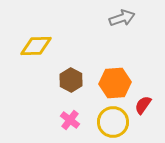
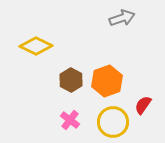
yellow diamond: rotated 28 degrees clockwise
orange hexagon: moved 8 px left, 2 px up; rotated 16 degrees counterclockwise
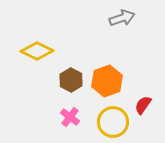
yellow diamond: moved 1 px right, 5 px down
pink cross: moved 3 px up
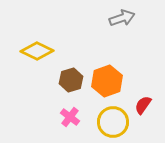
brown hexagon: rotated 15 degrees clockwise
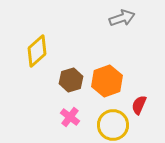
yellow diamond: rotated 68 degrees counterclockwise
red semicircle: moved 4 px left; rotated 12 degrees counterclockwise
yellow circle: moved 3 px down
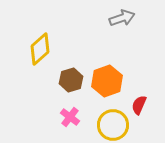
yellow diamond: moved 3 px right, 2 px up
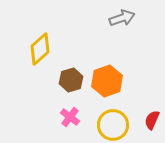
red semicircle: moved 13 px right, 15 px down
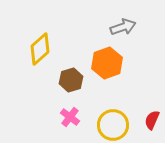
gray arrow: moved 1 px right, 9 px down
orange hexagon: moved 18 px up
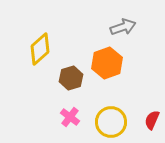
brown hexagon: moved 2 px up
yellow circle: moved 2 px left, 3 px up
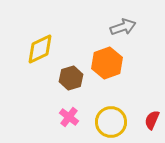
yellow diamond: rotated 16 degrees clockwise
pink cross: moved 1 px left
